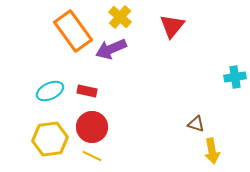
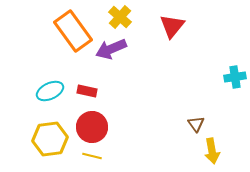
brown triangle: rotated 36 degrees clockwise
yellow line: rotated 12 degrees counterclockwise
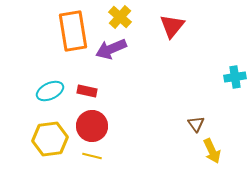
orange rectangle: rotated 27 degrees clockwise
red circle: moved 1 px up
yellow arrow: rotated 15 degrees counterclockwise
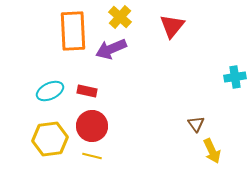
orange rectangle: rotated 6 degrees clockwise
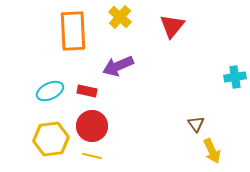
purple arrow: moved 7 px right, 17 px down
yellow hexagon: moved 1 px right
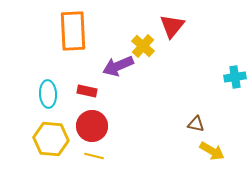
yellow cross: moved 23 px right, 29 px down
cyan ellipse: moved 2 px left, 3 px down; rotated 68 degrees counterclockwise
brown triangle: rotated 42 degrees counterclockwise
yellow hexagon: rotated 12 degrees clockwise
yellow arrow: rotated 35 degrees counterclockwise
yellow line: moved 2 px right
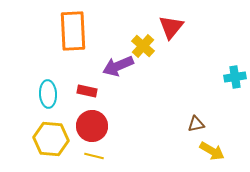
red triangle: moved 1 px left, 1 px down
brown triangle: rotated 24 degrees counterclockwise
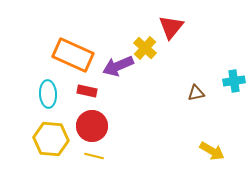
orange rectangle: moved 24 px down; rotated 63 degrees counterclockwise
yellow cross: moved 2 px right, 2 px down
cyan cross: moved 1 px left, 4 px down
brown triangle: moved 31 px up
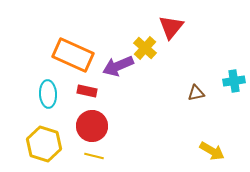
yellow hexagon: moved 7 px left, 5 px down; rotated 12 degrees clockwise
